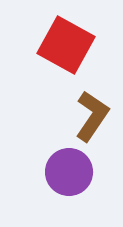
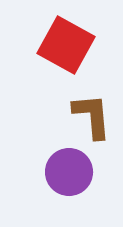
brown L-shape: rotated 39 degrees counterclockwise
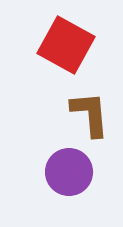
brown L-shape: moved 2 px left, 2 px up
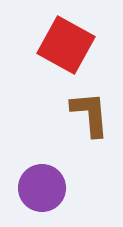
purple circle: moved 27 px left, 16 px down
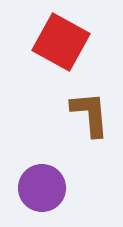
red square: moved 5 px left, 3 px up
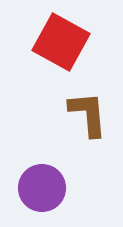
brown L-shape: moved 2 px left
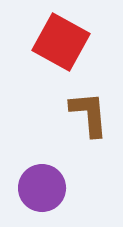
brown L-shape: moved 1 px right
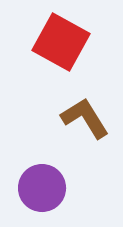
brown L-shape: moved 4 px left, 4 px down; rotated 27 degrees counterclockwise
